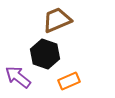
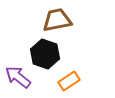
brown trapezoid: rotated 12 degrees clockwise
orange rectangle: rotated 10 degrees counterclockwise
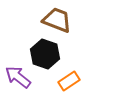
brown trapezoid: rotated 32 degrees clockwise
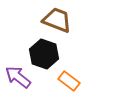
black hexagon: moved 1 px left
orange rectangle: rotated 70 degrees clockwise
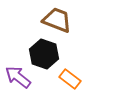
orange rectangle: moved 1 px right, 2 px up
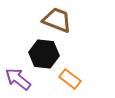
black hexagon: rotated 12 degrees counterclockwise
purple arrow: moved 2 px down
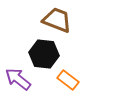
orange rectangle: moved 2 px left, 1 px down
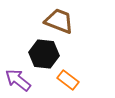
brown trapezoid: moved 2 px right, 1 px down
purple arrow: moved 1 px down
